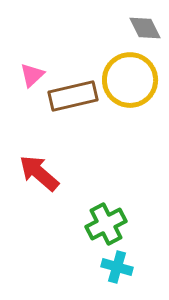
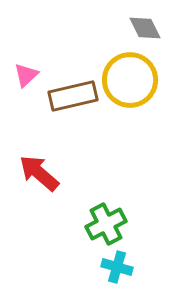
pink triangle: moved 6 px left
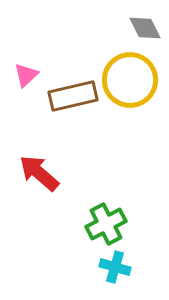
cyan cross: moved 2 px left
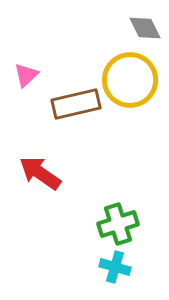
brown rectangle: moved 3 px right, 8 px down
red arrow: moved 1 px right; rotated 6 degrees counterclockwise
green cross: moved 12 px right; rotated 9 degrees clockwise
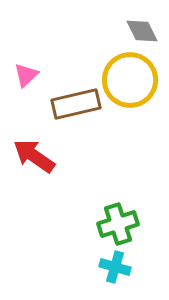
gray diamond: moved 3 px left, 3 px down
red arrow: moved 6 px left, 17 px up
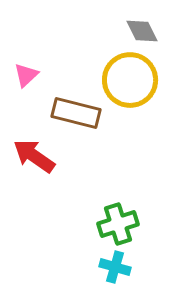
brown rectangle: moved 9 px down; rotated 27 degrees clockwise
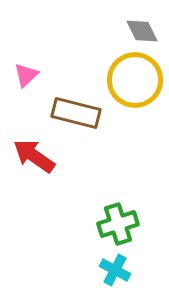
yellow circle: moved 5 px right
cyan cross: moved 3 px down; rotated 12 degrees clockwise
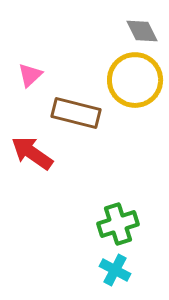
pink triangle: moved 4 px right
red arrow: moved 2 px left, 3 px up
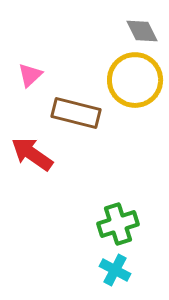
red arrow: moved 1 px down
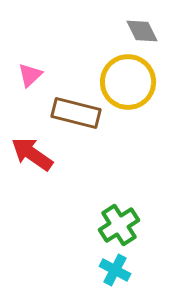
yellow circle: moved 7 px left, 2 px down
green cross: moved 1 px right, 1 px down; rotated 15 degrees counterclockwise
